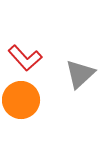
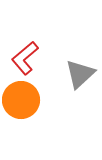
red L-shape: rotated 92 degrees clockwise
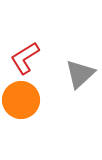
red L-shape: rotated 8 degrees clockwise
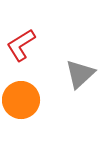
red L-shape: moved 4 px left, 13 px up
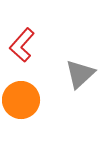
red L-shape: moved 1 px right; rotated 16 degrees counterclockwise
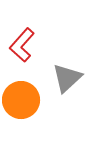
gray triangle: moved 13 px left, 4 px down
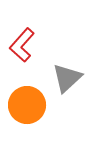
orange circle: moved 6 px right, 5 px down
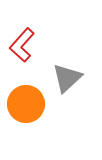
orange circle: moved 1 px left, 1 px up
